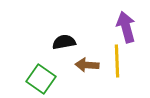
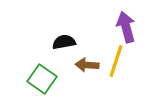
yellow line: moved 1 px left; rotated 20 degrees clockwise
green square: moved 1 px right
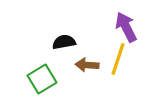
purple arrow: rotated 12 degrees counterclockwise
yellow line: moved 2 px right, 2 px up
green square: rotated 24 degrees clockwise
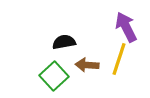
yellow line: moved 1 px right
green square: moved 12 px right, 3 px up; rotated 12 degrees counterclockwise
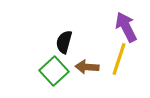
black semicircle: rotated 65 degrees counterclockwise
brown arrow: moved 2 px down
green square: moved 5 px up
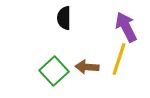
black semicircle: moved 24 px up; rotated 15 degrees counterclockwise
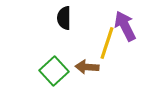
purple arrow: moved 1 px left, 1 px up
yellow line: moved 12 px left, 16 px up
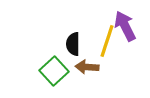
black semicircle: moved 9 px right, 26 px down
yellow line: moved 2 px up
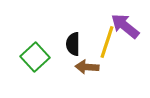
purple arrow: rotated 24 degrees counterclockwise
yellow line: moved 1 px down
green square: moved 19 px left, 14 px up
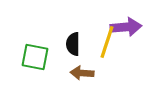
purple arrow: moved 1 px right, 1 px down; rotated 136 degrees clockwise
green square: rotated 36 degrees counterclockwise
brown arrow: moved 5 px left, 6 px down
